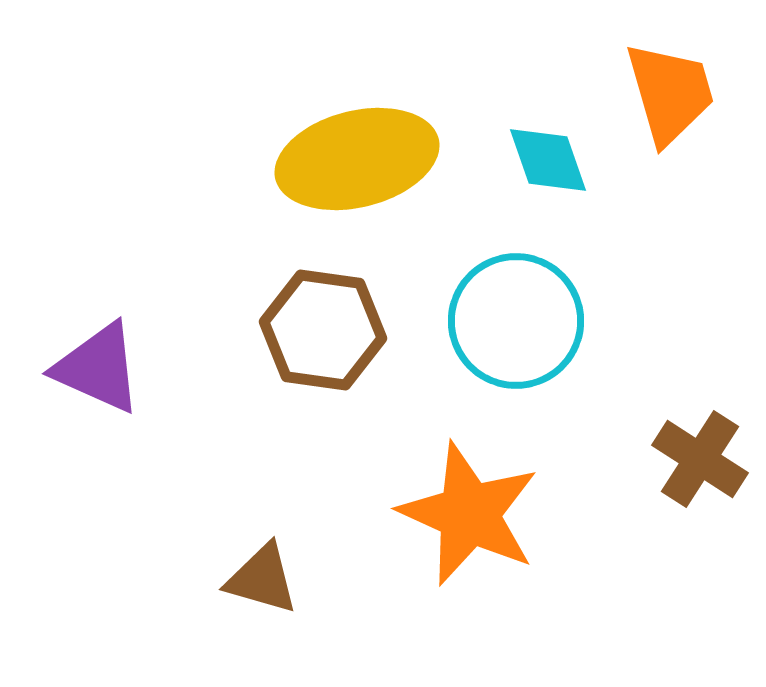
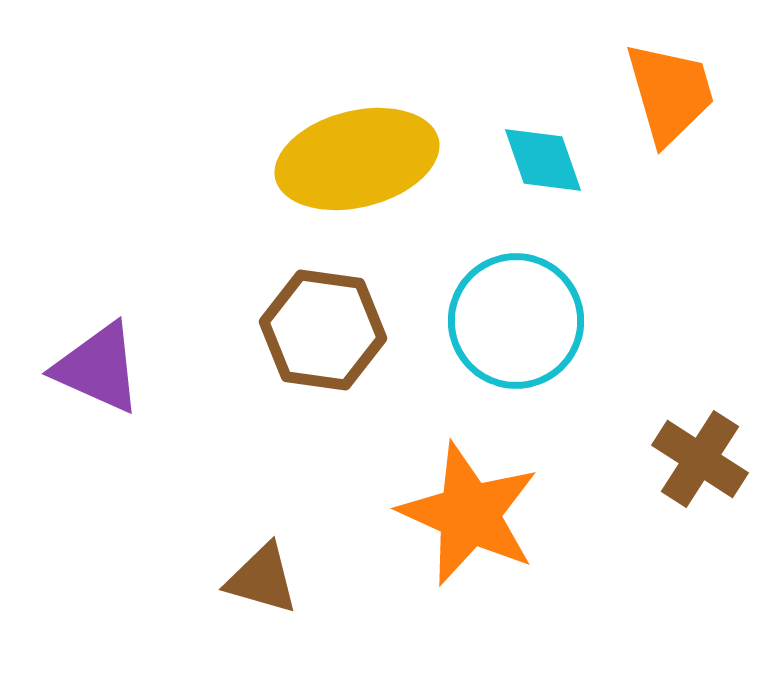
cyan diamond: moved 5 px left
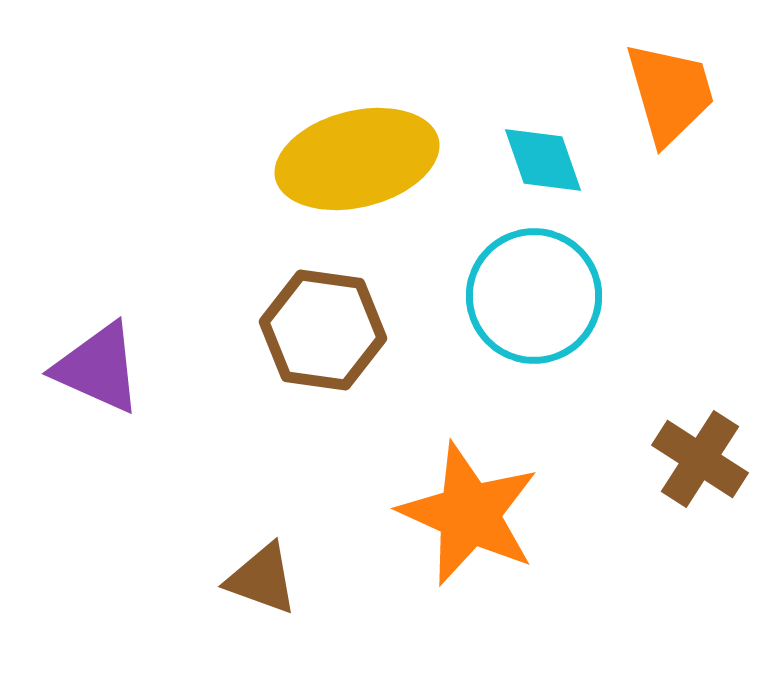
cyan circle: moved 18 px right, 25 px up
brown triangle: rotated 4 degrees clockwise
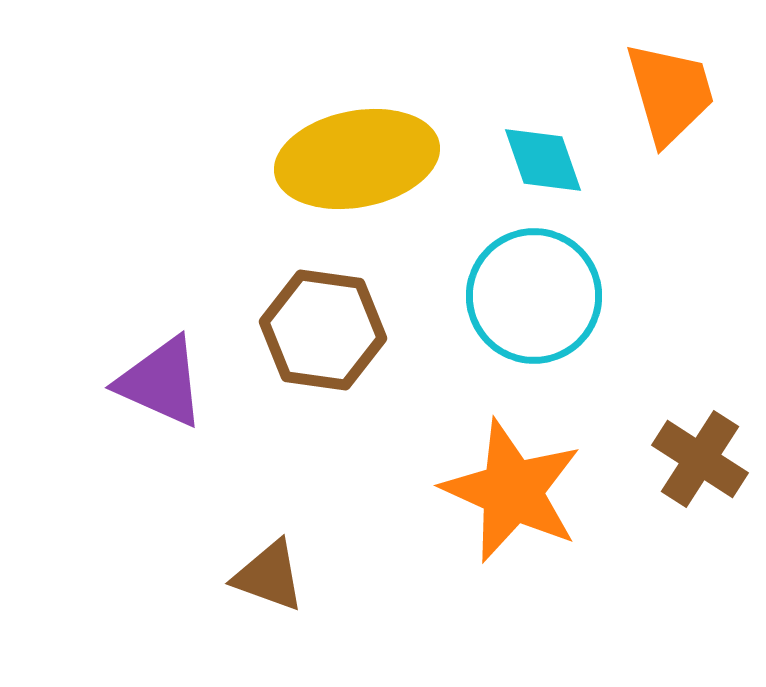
yellow ellipse: rotated 3 degrees clockwise
purple triangle: moved 63 px right, 14 px down
orange star: moved 43 px right, 23 px up
brown triangle: moved 7 px right, 3 px up
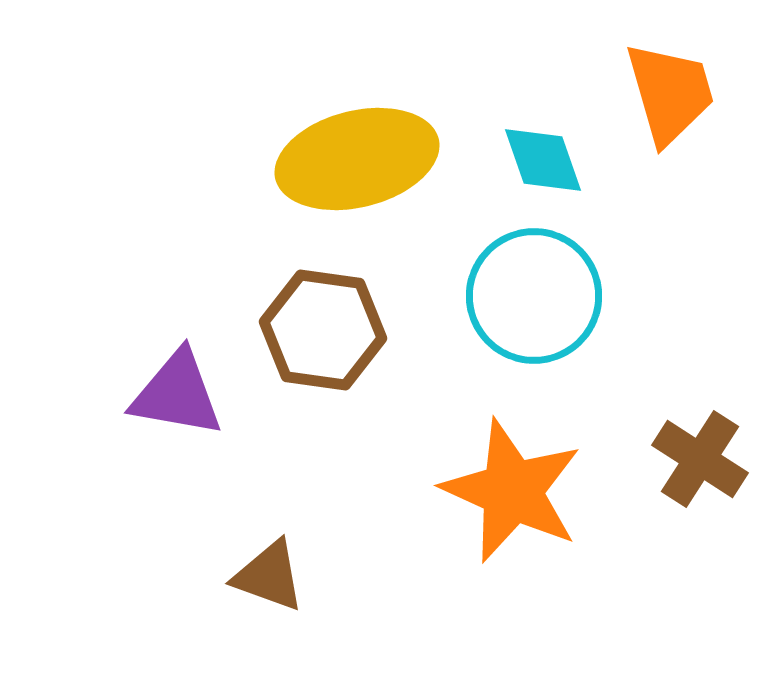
yellow ellipse: rotated 3 degrees counterclockwise
purple triangle: moved 16 px right, 12 px down; rotated 14 degrees counterclockwise
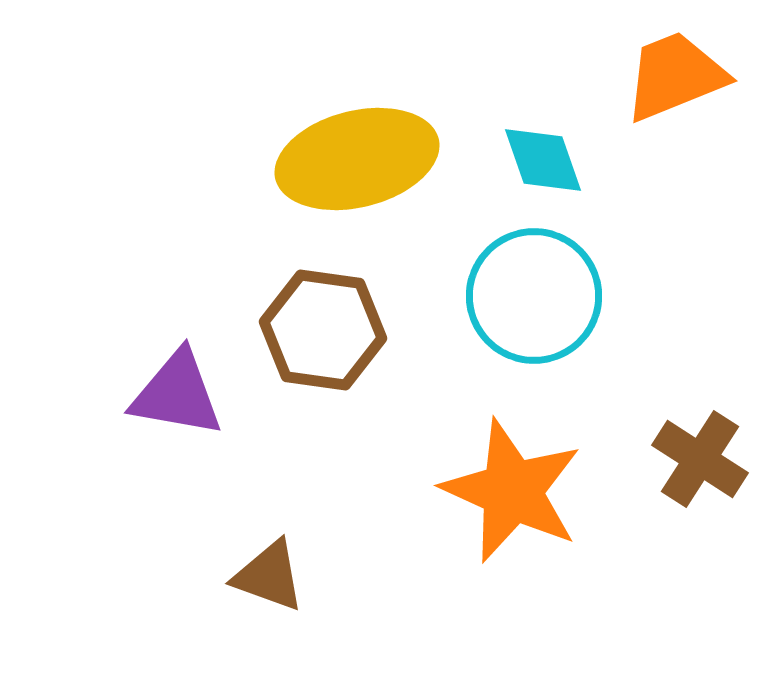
orange trapezoid: moved 5 px right, 17 px up; rotated 96 degrees counterclockwise
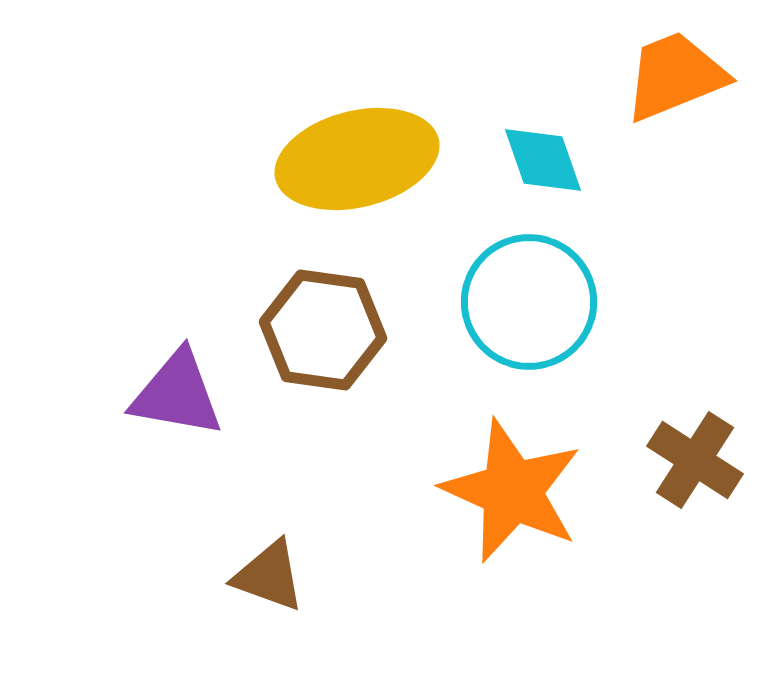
cyan circle: moved 5 px left, 6 px down
brown cross: moved 5 px left, 1 px down
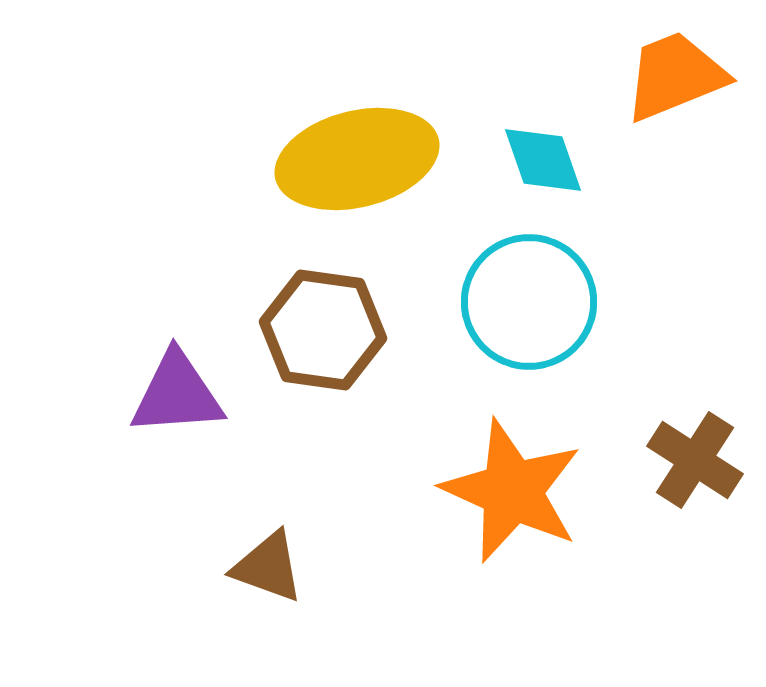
purple triangle: rotated 14 degrees counterclockwise
brown triangle: moved 1 px left, 9 px up
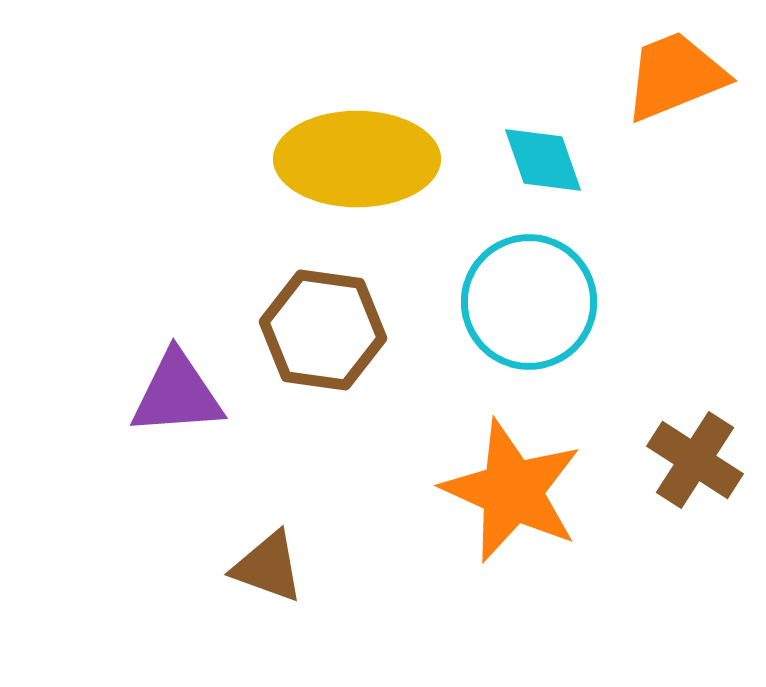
yellow ellipse: rotated 14 degrees clockwise
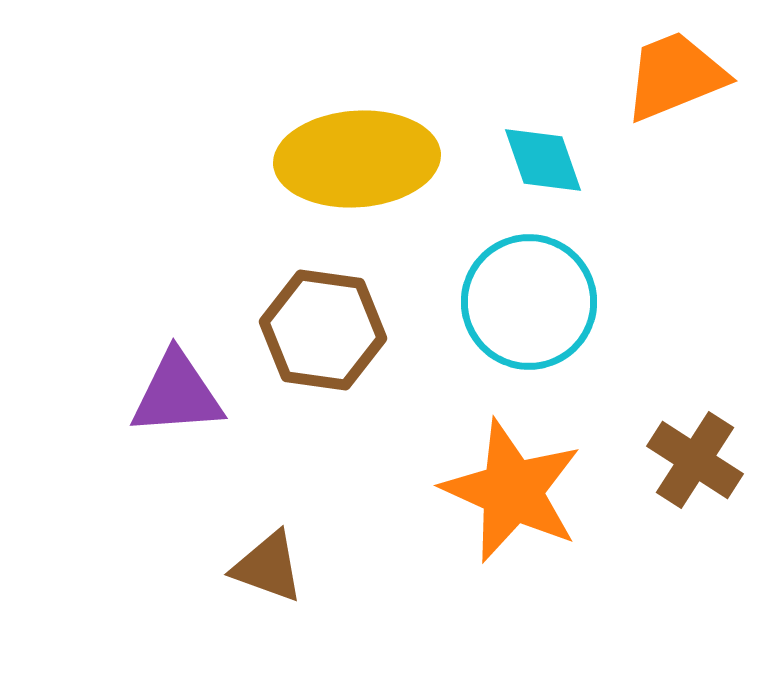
yellow ellipse: rotated 4 degrees counterclockwise
